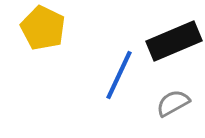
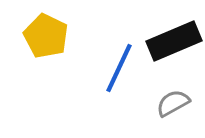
yellow pentagon: moved 3 px right, 8 px down
blue line: moved 7 px up
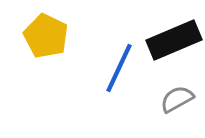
black rectangle: moved 1 px up
gray semicircle: moved 4 px right, 4 px up
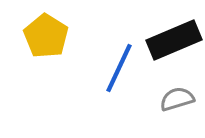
yellow pentagon: rotated 6 degrees clockwise
gray semicircle: rotated 12 degrees clockwise
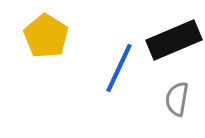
gray semicircle: rotated 64 degrees counterclockwise
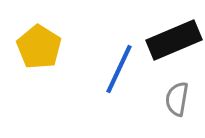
yellow pentagon: moved 7 px left, 11 px down
blue line: moved 1 px down
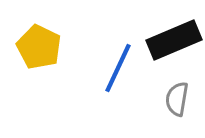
yellow pentagon: rotated 6 degrees counterclockwise
blue line: moved 1 px left, 1 px up
